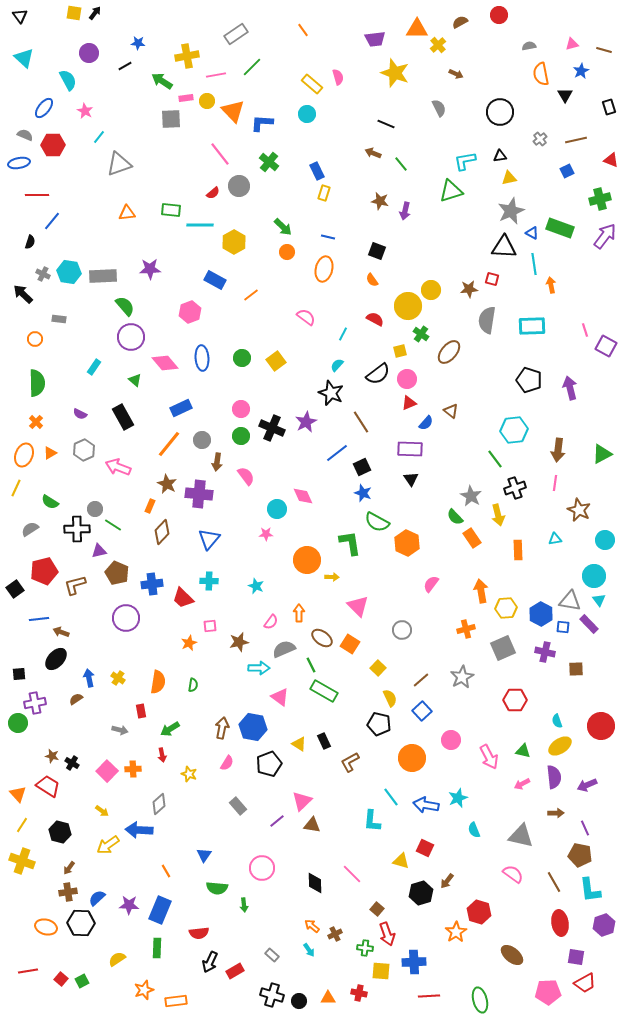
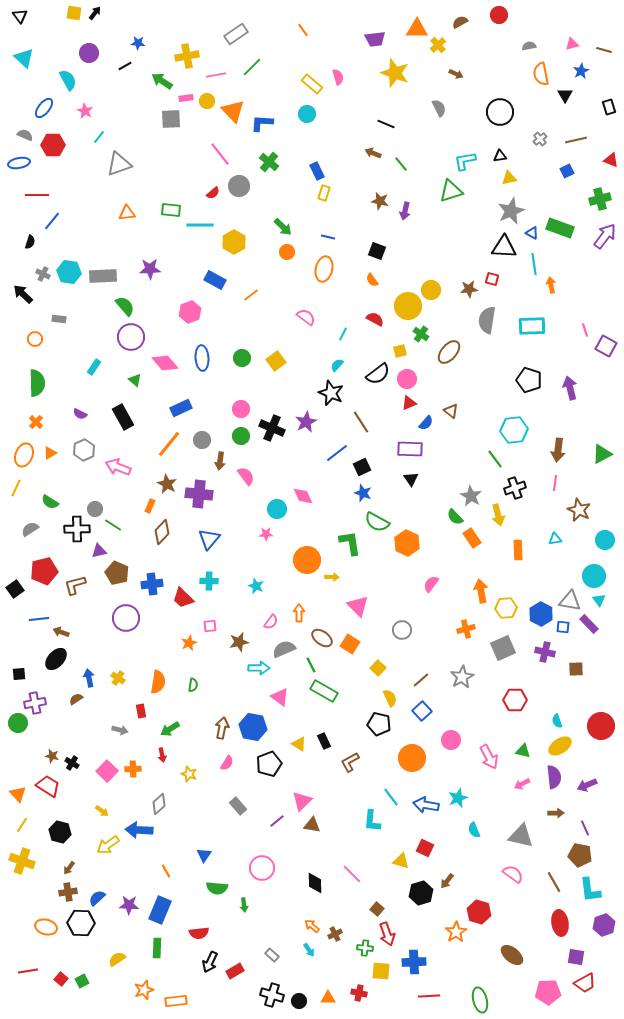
brown arrow at (217, 462): moved 3 px right, 1 px up
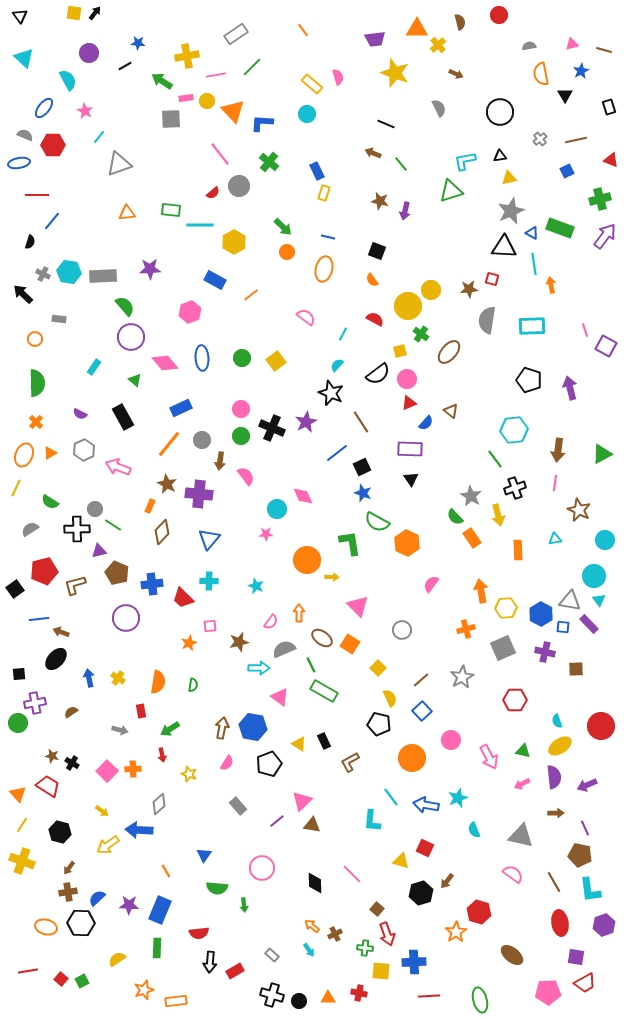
brown semicircle at (460, 22): rotated 105 degrees clockwise
brown semicircle at (76, 699): moved 5 px left, 13 px down
black arrow at (210, 962): rotated 20 degrees counterclockwise
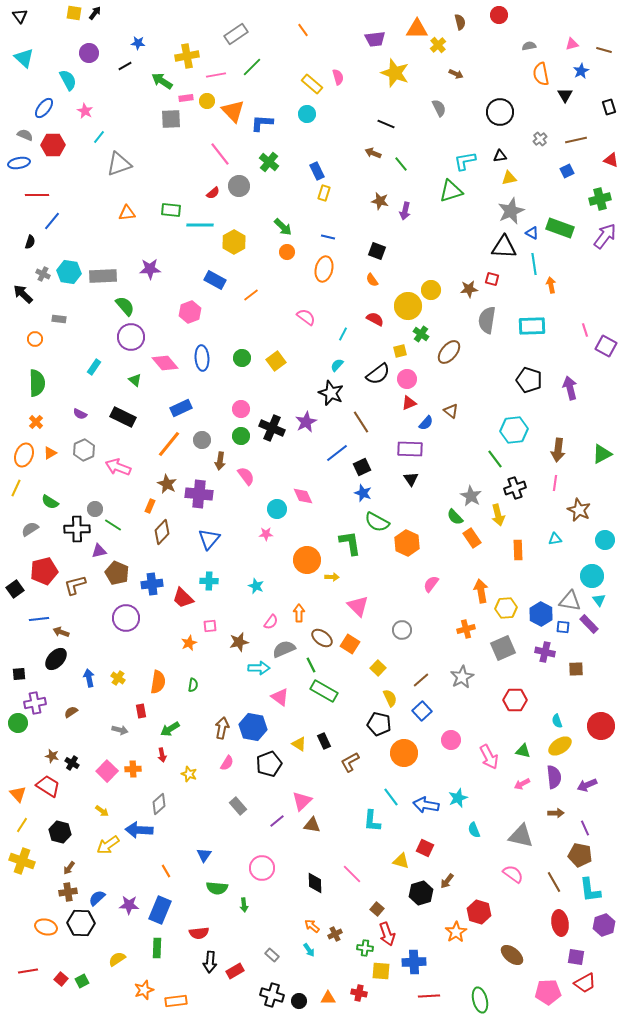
black rectangle at (123, 417): rotated 35 degrees counterclockwise
cyan circle at (594, 576): moved 2 px left
orange circle at (412, 758): moved 8 px left, 5 px up
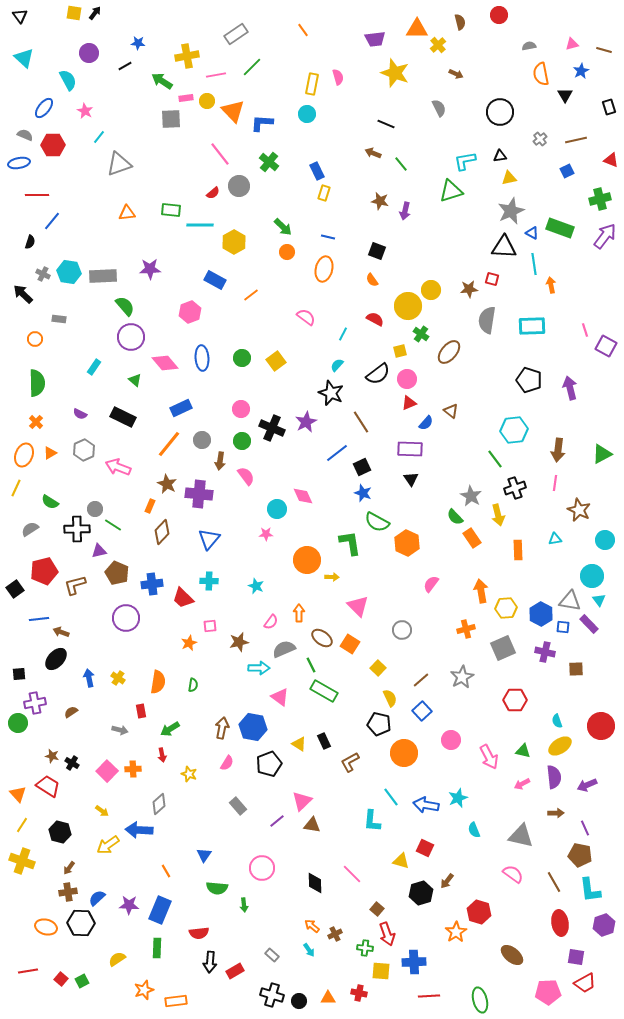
yellow rectangle at (312, 84): rotated 60 degrees clockwise
green circle at (241, 436): moved 1 px right, 5 px down
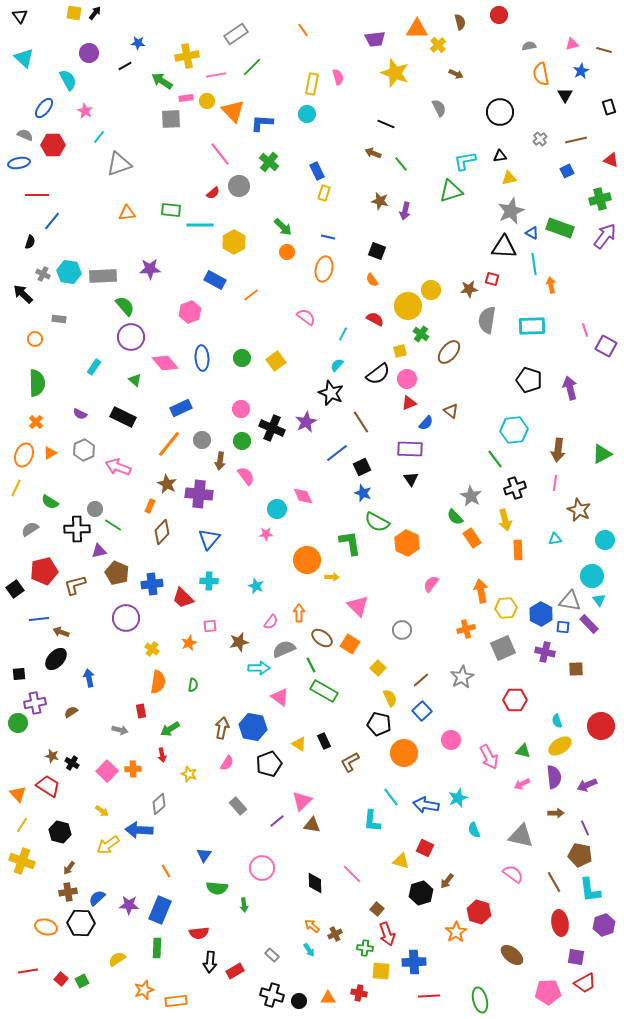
yellow arrow at (498, 515): moved 7 px right, 5 px down
yellow cross at (118, 678): moved 34 px right, 29 px up
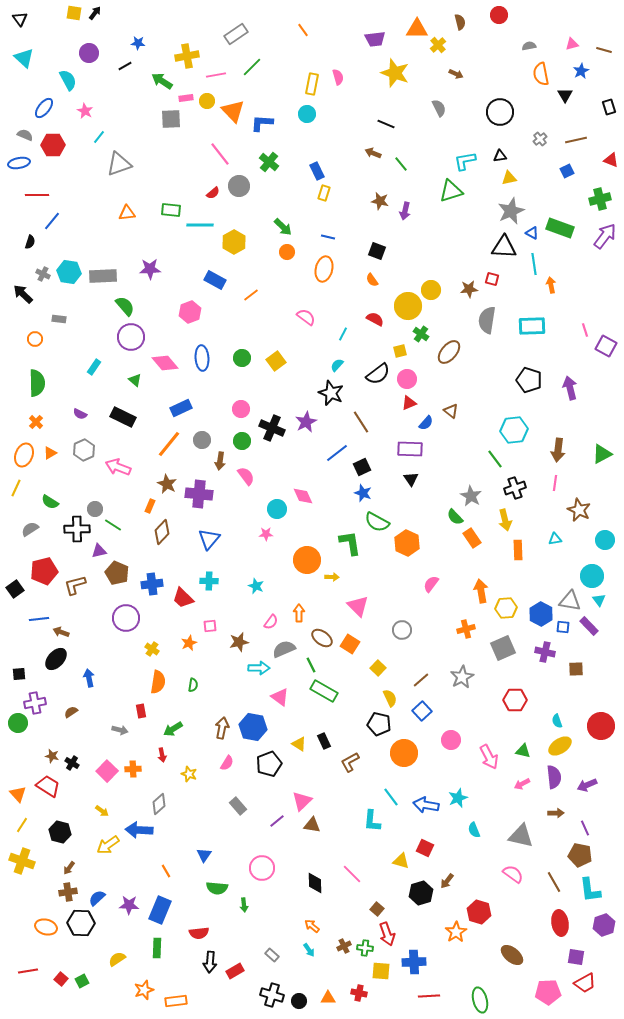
black triangle at (20, 16): moved 3 px down
purple rectangle at (589, 624): moved 2 px down
green arrow at (170, 729): moved 3 px right
brown cross at (335, 934): moved 9 px right, 12 px down
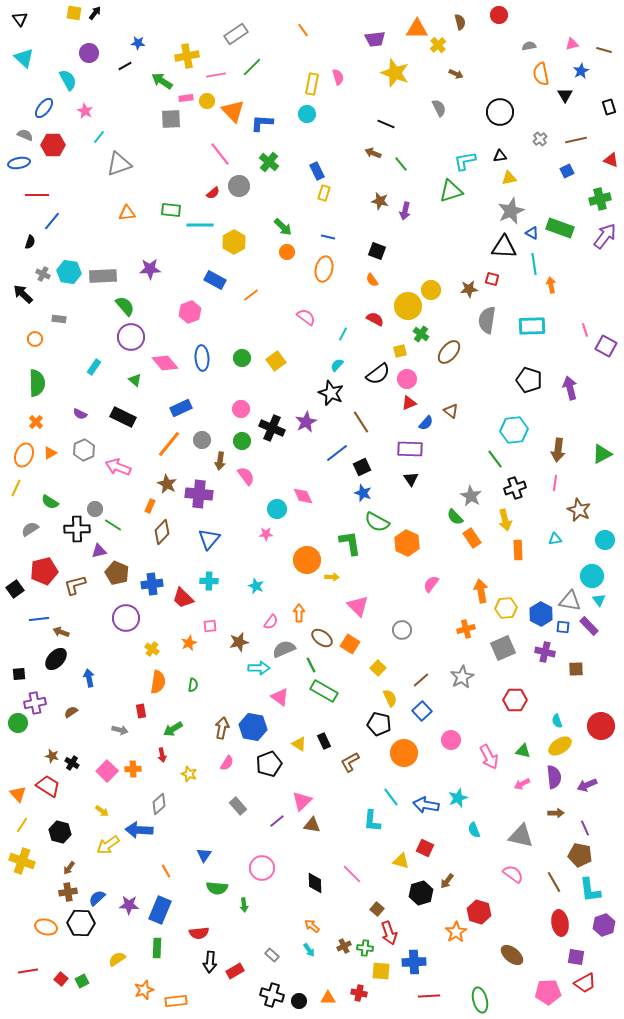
red arrow at (387, 934): moved 2 px right, 1 px up
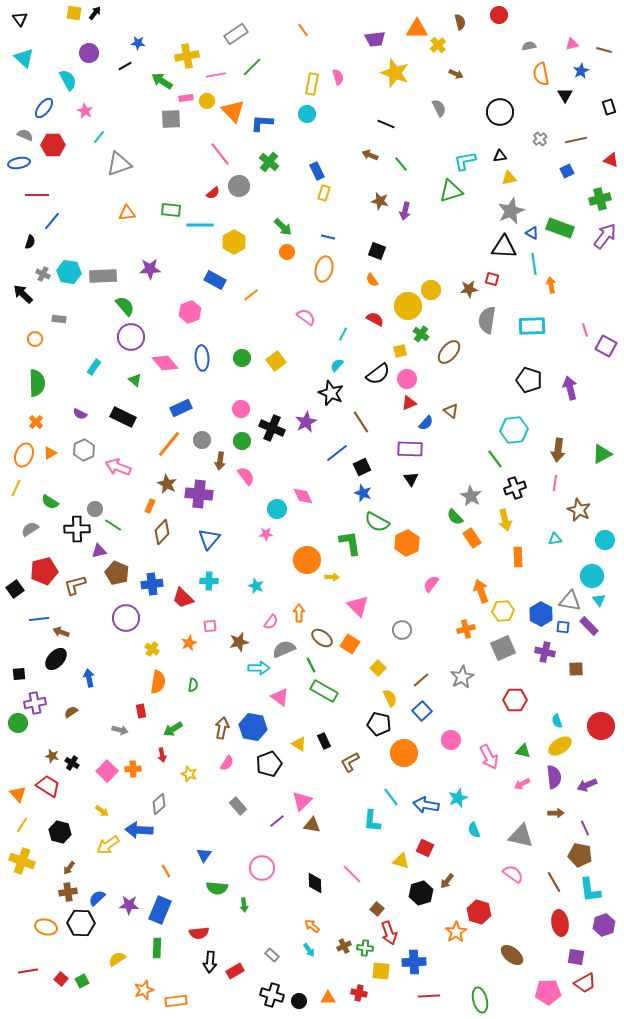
brown arrow at (373, 153): moved 3 px left, 2 px down
orange hexagon at (407, 543): rotated 10 degrees clockwise
orange rectangle at (518, 550): moved 7 px down
orange arrow at (481, 591): rotated 10 degrees counterclockwise
yellow hexagon at (506, 608): moved 3 px left, 3 px down
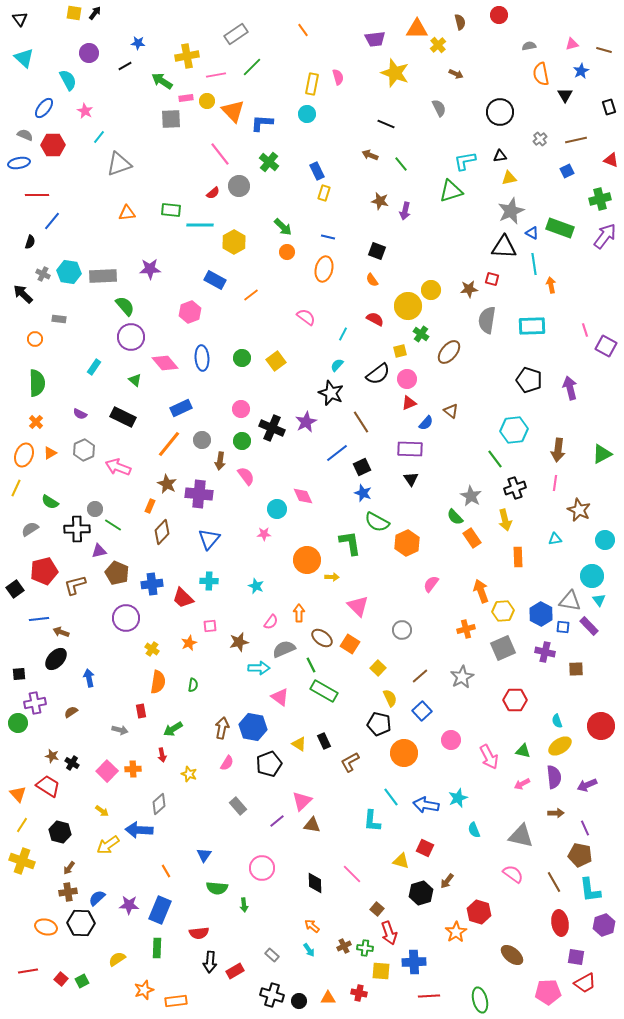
pink star at (266, 534): moved 2 px left
brown line at (421, 680): moved 1 px left, 4 px up
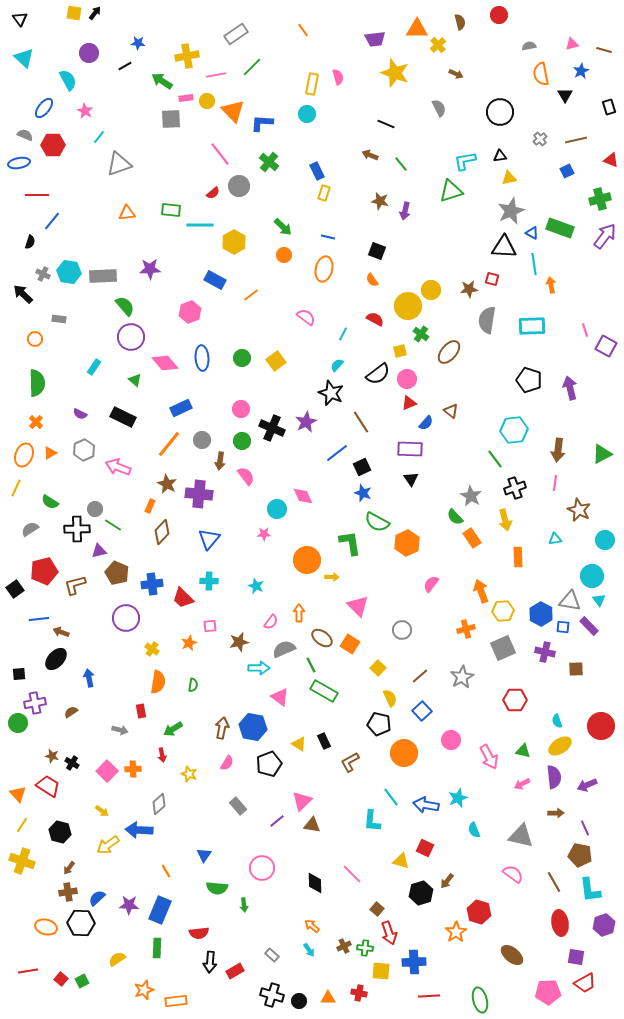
orange circle at (287, 252): moved 3 px left, 3 px down
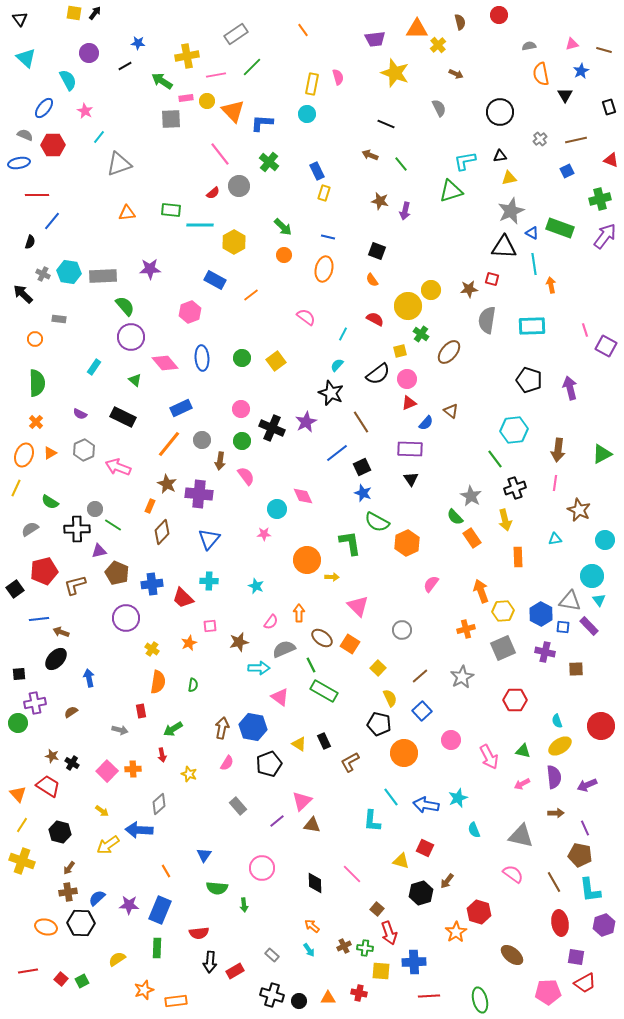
cyan triangle at (24, 58): moved 2 px right
